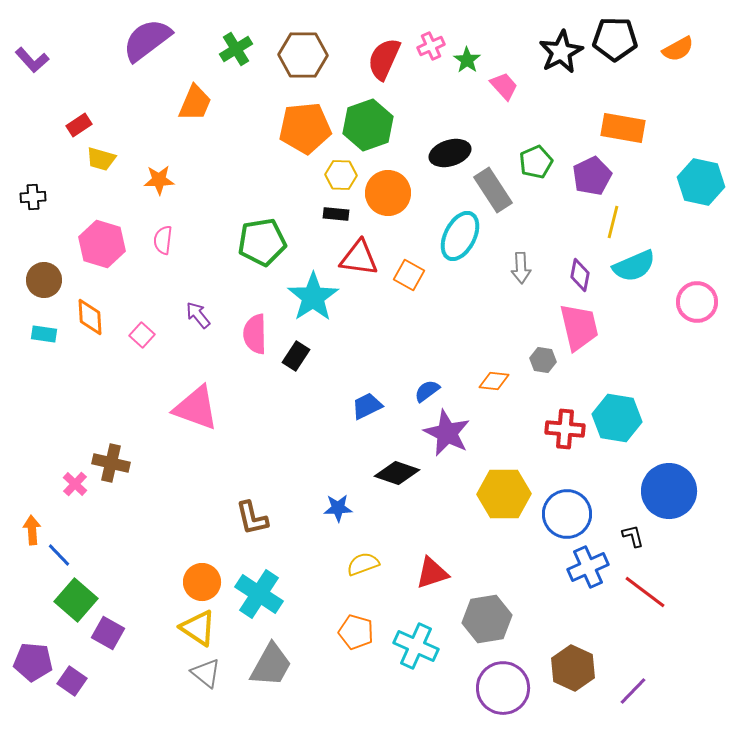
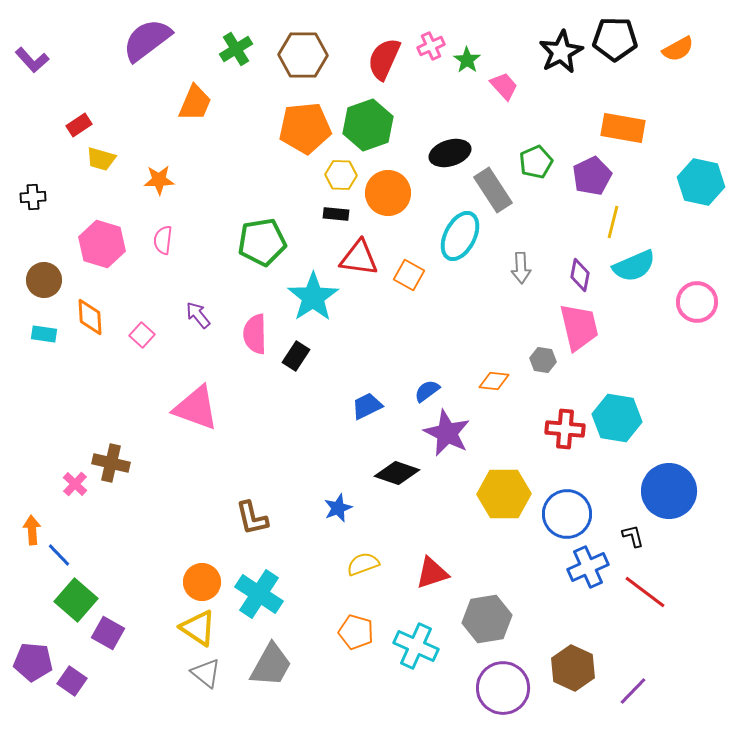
blue star at (338, 508): rotated 20 degrees counterclockwise
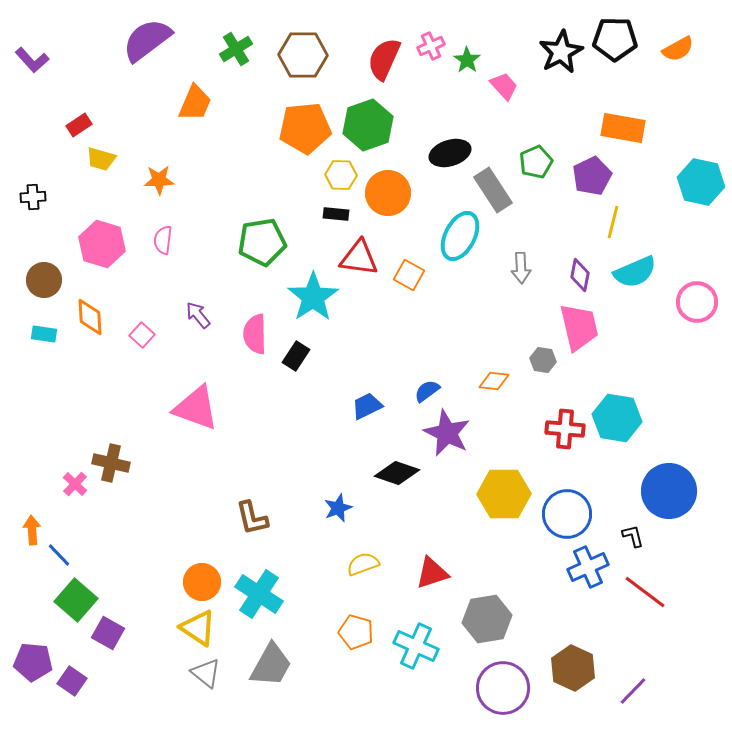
cyan semicircle at (634, 266): moved 1 px right, 6 px down
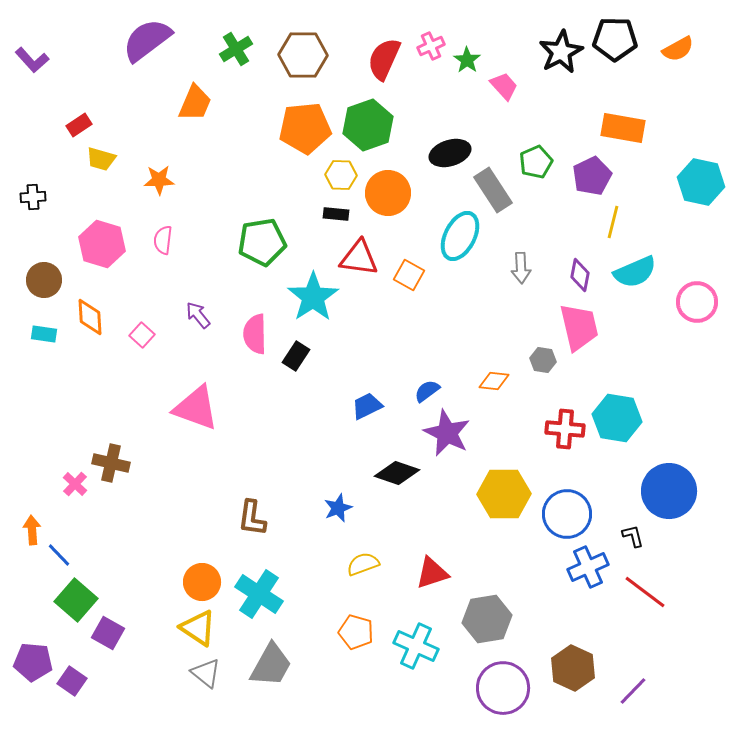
brown L-shape at (252, 518): rotated 21 degrees clockwise
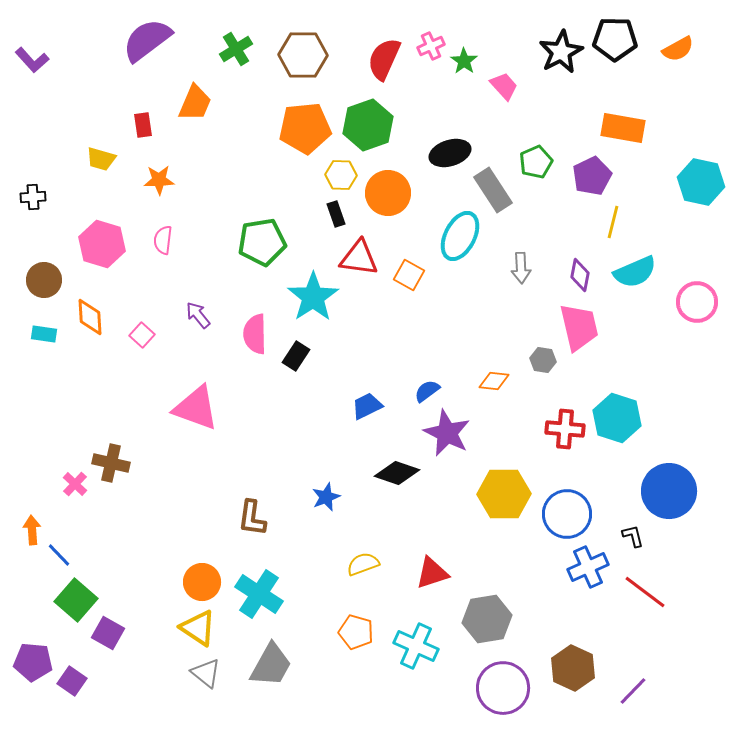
green star at (467, 60): moved 3 px left, 1 px down
red rectangle at (79, 125): moved 64 px right; rotated 65 degrees counterclockwise
black rectangle at (336, 214): rotated 65 degrees clockwise
cyan hexagon at (617, 418): rotated 9 degrees clockwise
blue star at (338, 508): moved 12 px left, 11 px up
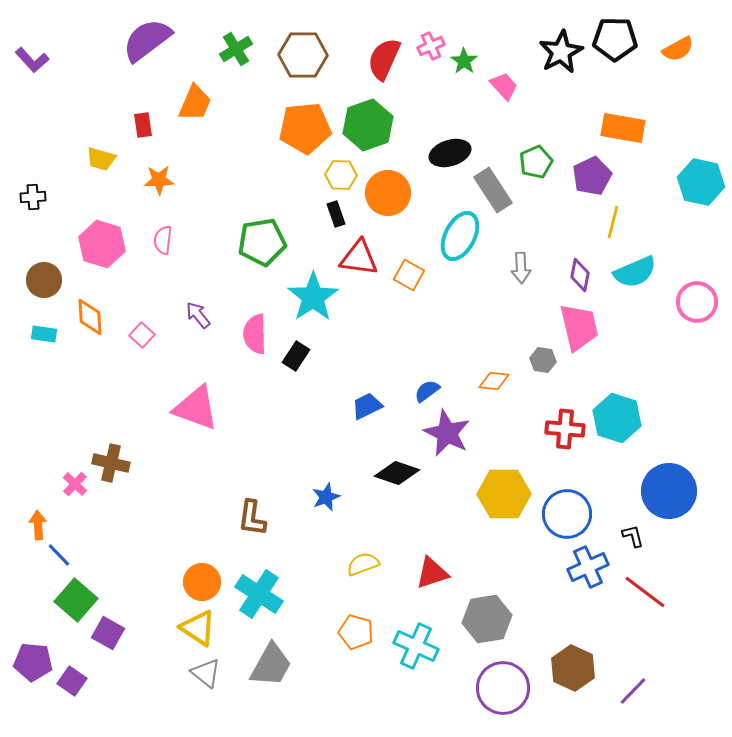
orange arrow at (32, 530): moved 6 px right, 5 px up
